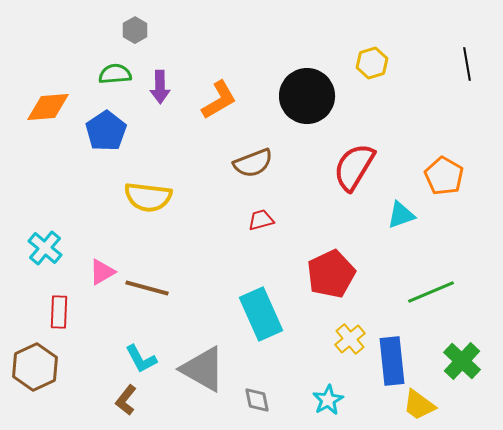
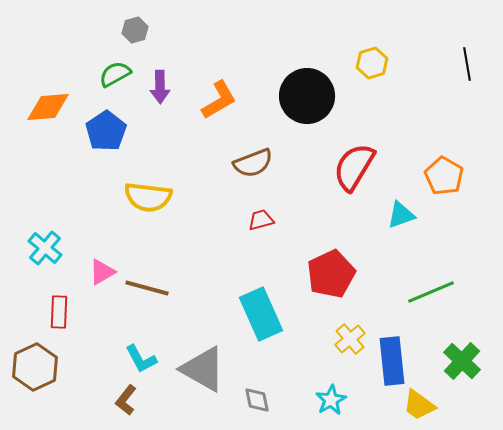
gray hexagon: rotated 15 degrees clockwise
green semicircle: rotated 24 degrees counterclockwise
cyan star: moved 3 px right
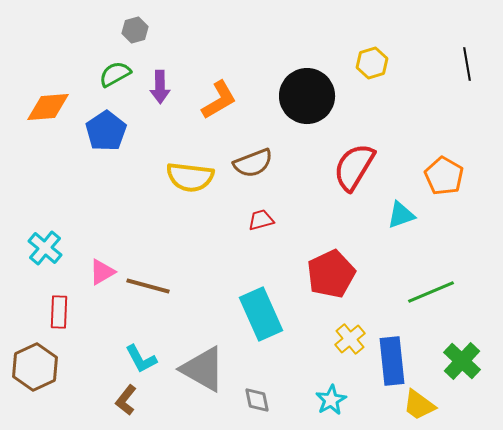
yellow semicircle: moved 42 px right, 20 px up
brown line: moved 1 px right, 2 px up
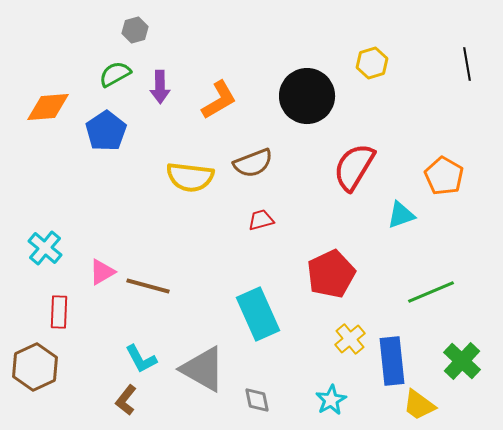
cyan rectangle: moved 3 px left
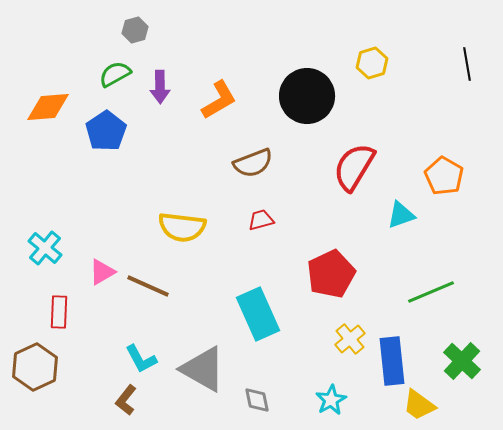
yellow semicircle: moved 8 px left, 50 px down
brown line: rotated 9 degrees clockwise
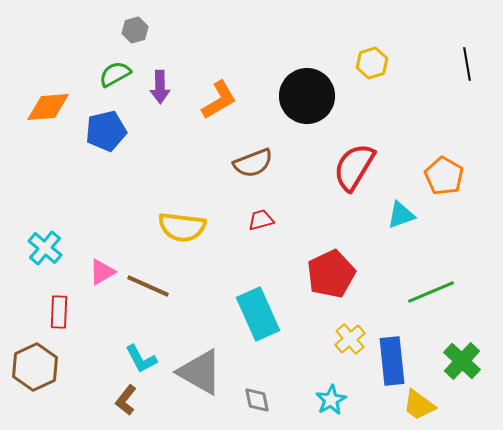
blue pentagon: rotated 21 degrees clockwise
gray triangle: moved 3 px left, 3 px down
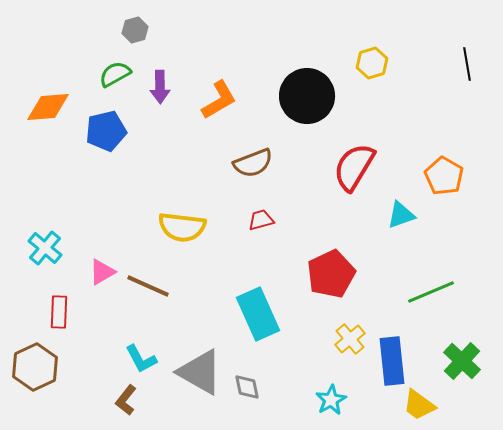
gray diamond: moved 10 px left, 13 px up
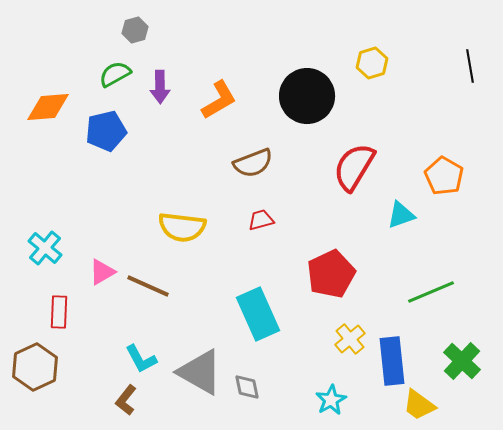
black line: moved 3 px right, 2 px down
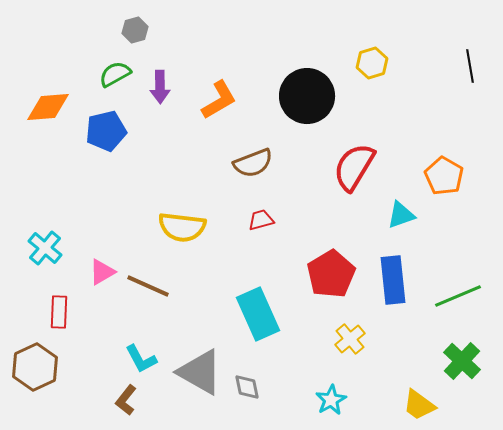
red pentagon: rotated 6 degrees counterclockwise
green line: moved 27 px right, 4 px down
blue rectangle: moved 1 px right, 81 px up
